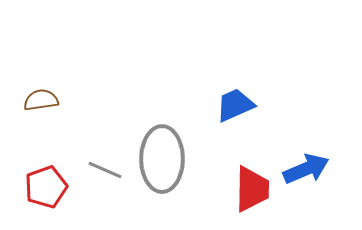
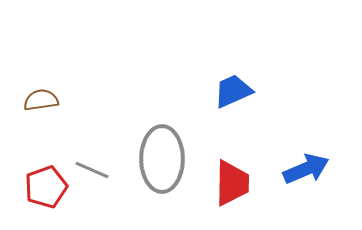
blue trapezoid: moved 2 px left, 14 px up
gray line: moved 13 px left
red trapezoid: moved 20 px left, 6 px up
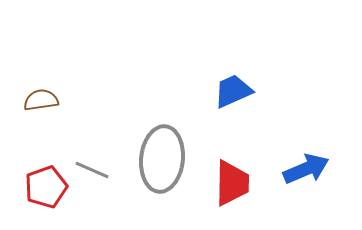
gray ellipse: rotated 6 degrees clockwise
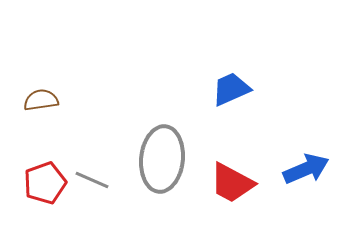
blue trapezoid: moved 2 px left, 2 px up
gray line: moved 10 px down
red trapezoid: rotated 117 degrees clockwise
red pentagon: moved 1 px left, 4 px up
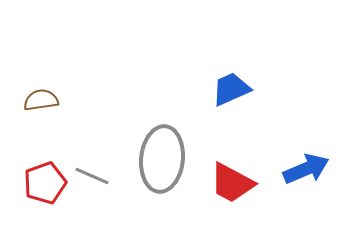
gray line: moved 4 px up
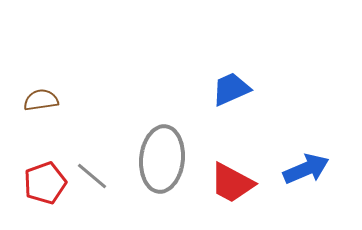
gray line: rotated 16 degrees clockwise
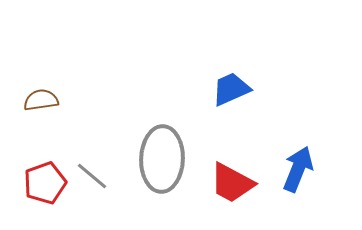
gray ellipse: rotated 4 degrees counterclockwise
blue arrow: moved 8 px left; rotated 45 degrees counterclockwise
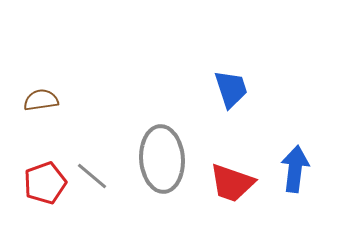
blue trapezoid: rotated 96 degrees clockwise
gray ellipse: rotated 6 degrees counterclockwise
blue arrow: moved 3 px left; rotated 15 degrees counterclockwise
red trapezoid: rotated 9 degrees counterclockwise
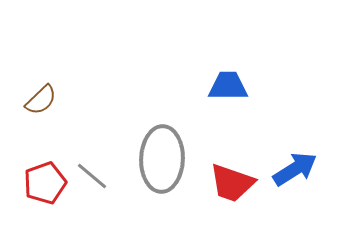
blue trapezoid: moved 3 px left, 3 px up; rotated 72 degrees counterclockwise
brown semicircle: rotated 144 degrees clockwise
gray ellipse: rotated 6 degrees clockwise
blue arrow: rotated 51 degrees clockwise
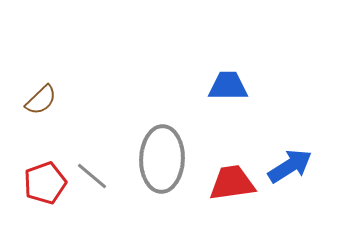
blue arrow: moved 5 px left, 3 px up
red trapezoid: rotated 153 degrees clockwise
